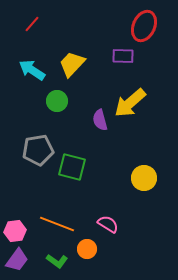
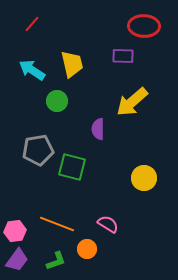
red ellipse: rotated 68 degrees clockwise
yellow trapezoid: rotated 124 degrees clockwise
yellow arrow: moved 2 px right, 1 px up
purple semicircle: moved 2 px left, 9 px down; rotated 15 degrees clockwise
green L-shape: moved 1 px left; rotated 55 degrees counterclockwise
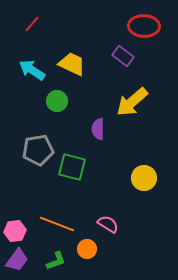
purple rectangle: rotated 35 degrees clockwise
yellow trapezoid: rotated 52 degrees counterclockwise
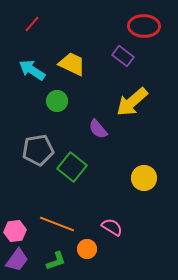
purple semicircle: rotated 40 degrees counterclockwise
green square: rotated 24 degrees clockwise
pink semicircle: moved 4 px right, 3 px down
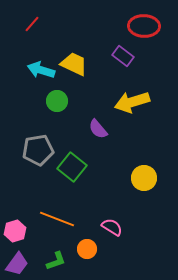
yellow trapezoid: moved 2 px right
cyan arrow: moved 9 px right; rotated 16 degrees counterclockwise
yellow arrow: rotated 24 degrees clockwise
orange line: moved 5 px up
pink hexagon: rotated 10 degrees counterclockwise
purple trapezoid: moved 4 px down
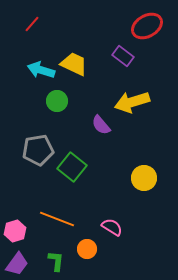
red ellipse: moved 3 px right; rotated 32 degrees counterclockwise
purple semicircle: moved 3 px right, 4 px up
green L-shape: rotated 65 degrees counterclockwise
